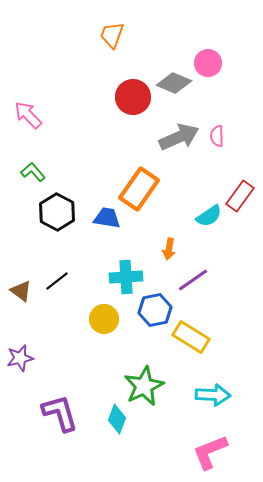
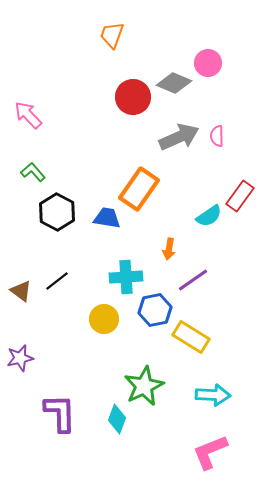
purple L-shape: rotated 15 degrees clockwise
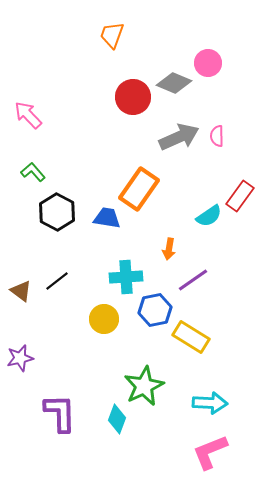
cyan arrow: moved 3 px left, 8 px down
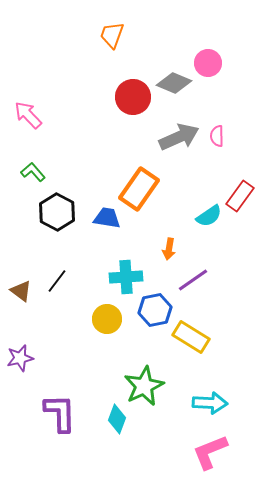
black line: rotated 15 degrees counterclockwise
yellow circle: moved 3 px right
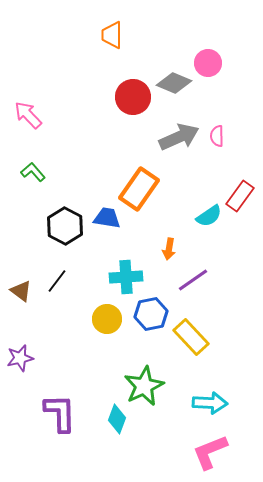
orange trapezoid: rotated 20 degrees counterclockwise
black hexagon: moved 8 px right, 14 px down
blue hexagon: moved 4 px left, 4 px down
yellow rectangle: rotated 15 degrees clockwise
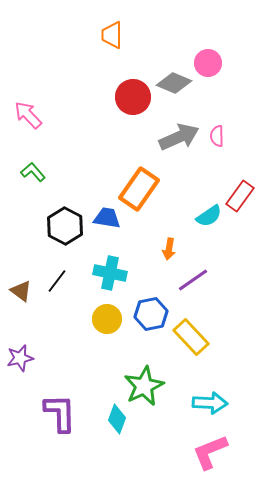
cyan cross: moved 16 px left, 4 px up; rotated 16 degrees clockwise
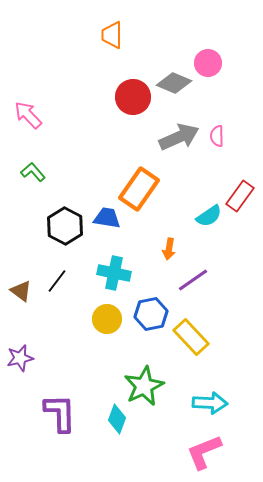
cyan cross: moved 4 px right
pink L-shape: moved 6 px left
